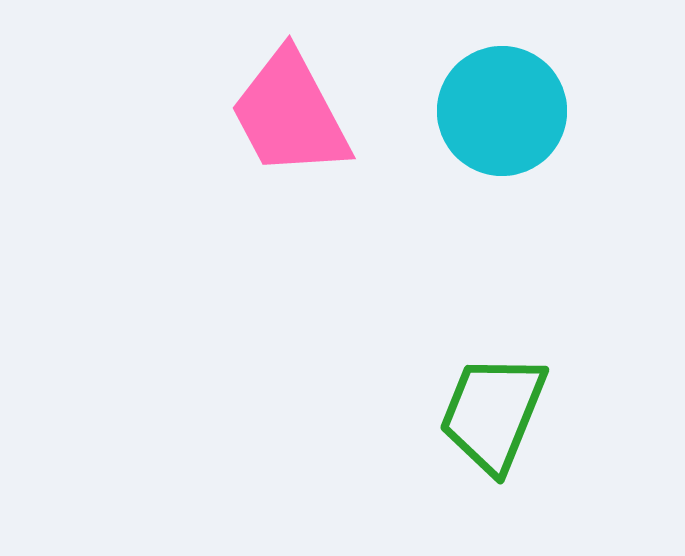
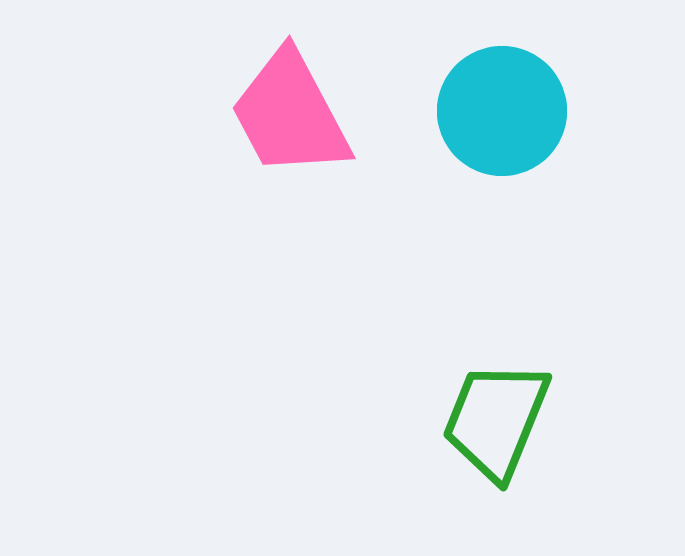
green trapezoid: moved 3 px right, 7 px down
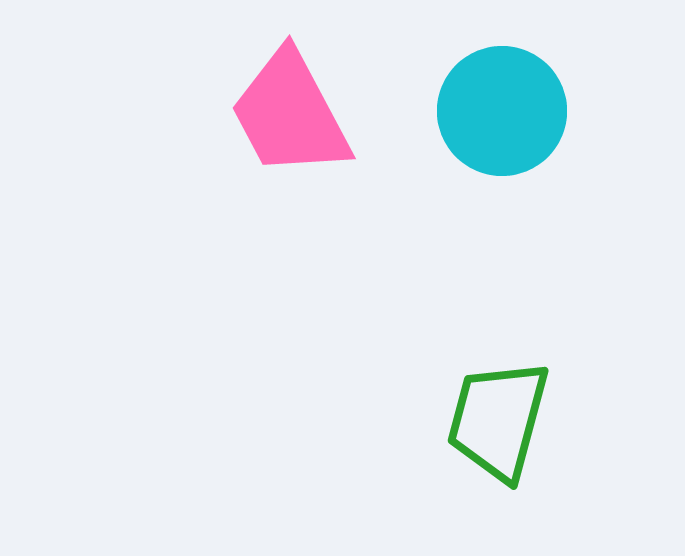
green trapezoid: moved 2 px right; rotated 7 degrees counterclockwise
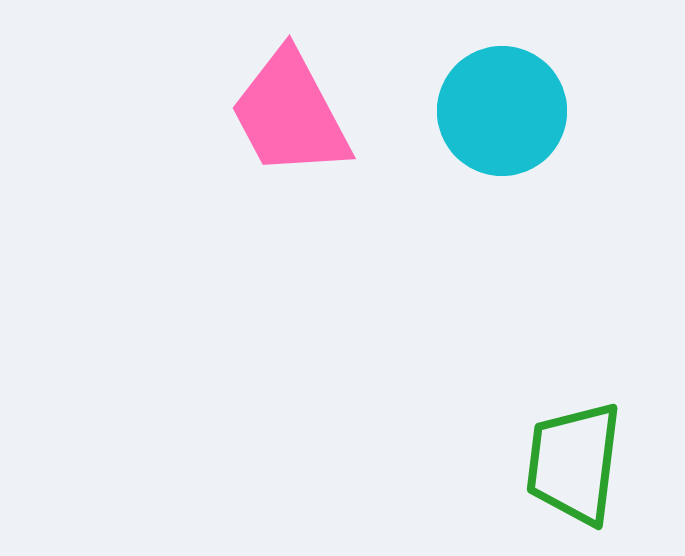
green trapezoid: moved 76 px right, 43 px down; rotated 8 degrees counterclockwise
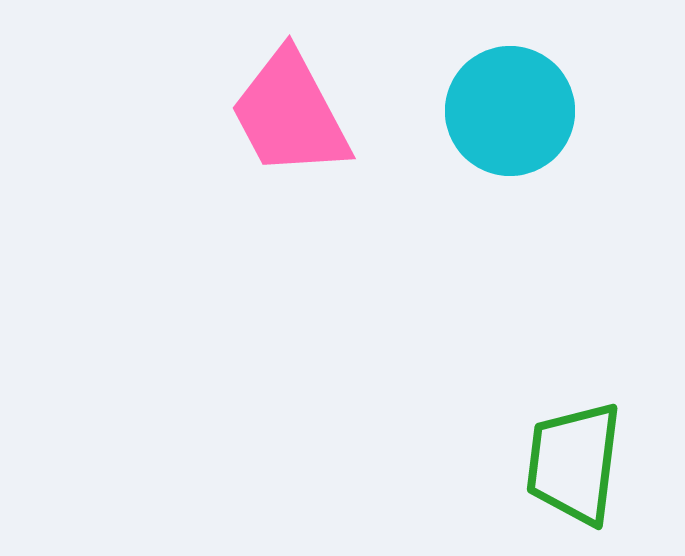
cyan circle: moved 8 px right
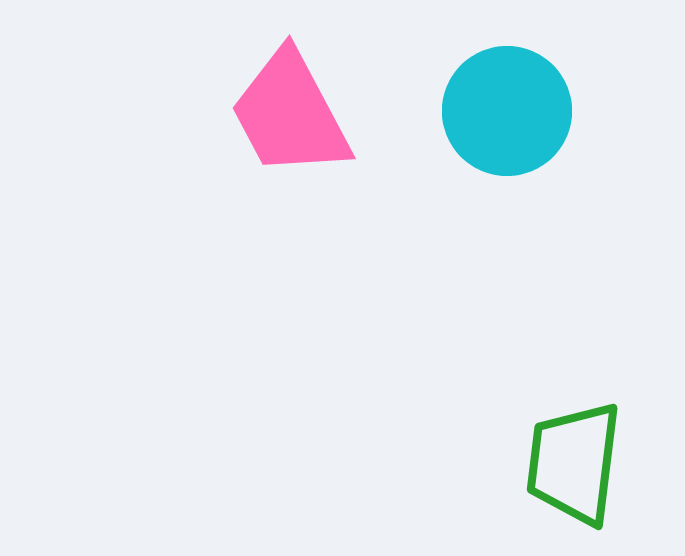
cyan circle: moved 3 px left
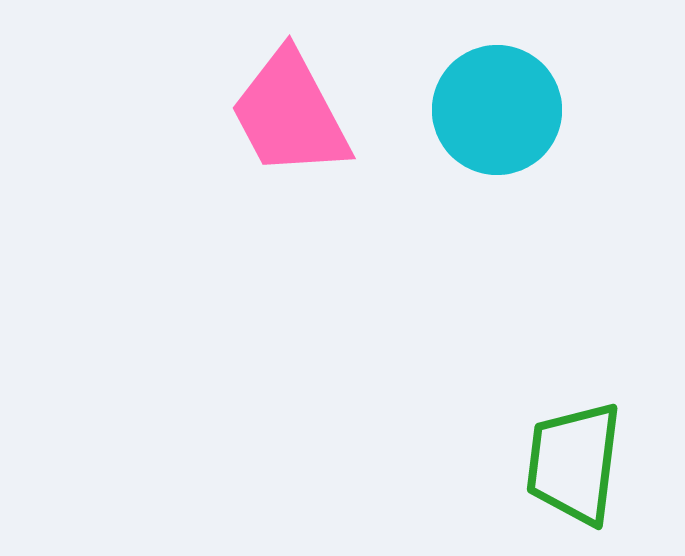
cyan circle: moved 10 px left, 1 px up
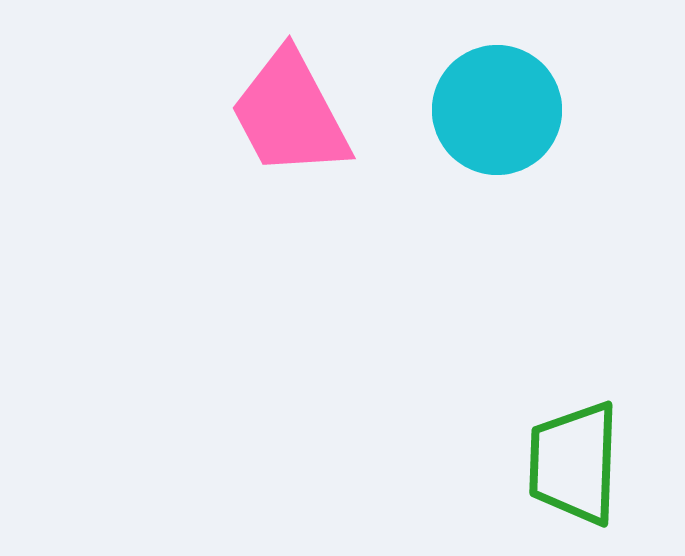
green trapezoid: rotated 5 degrees counterclockwise
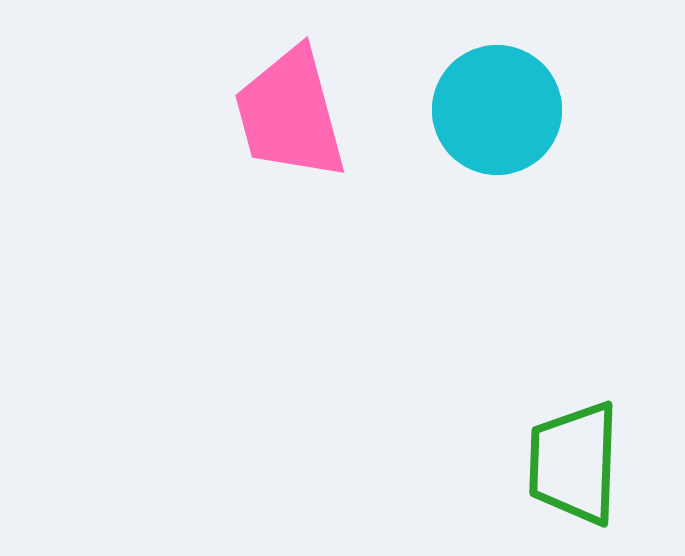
pink trapezoid: rotated 13 degrees clockwise
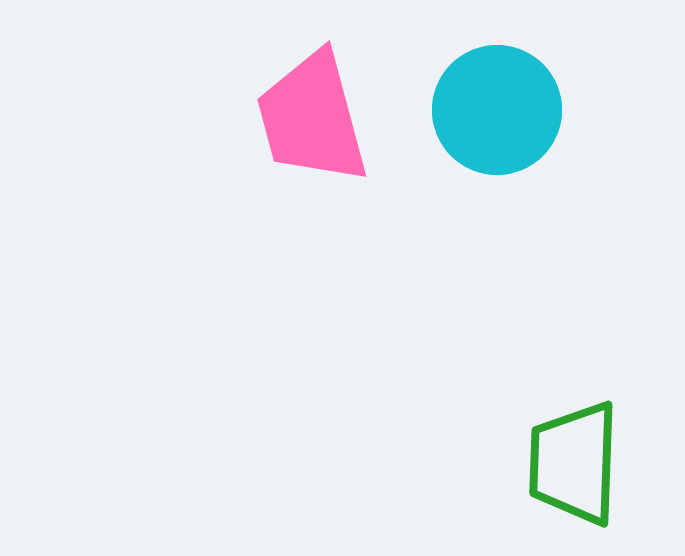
pink trapezoid: moved 22 px right, 4 px down
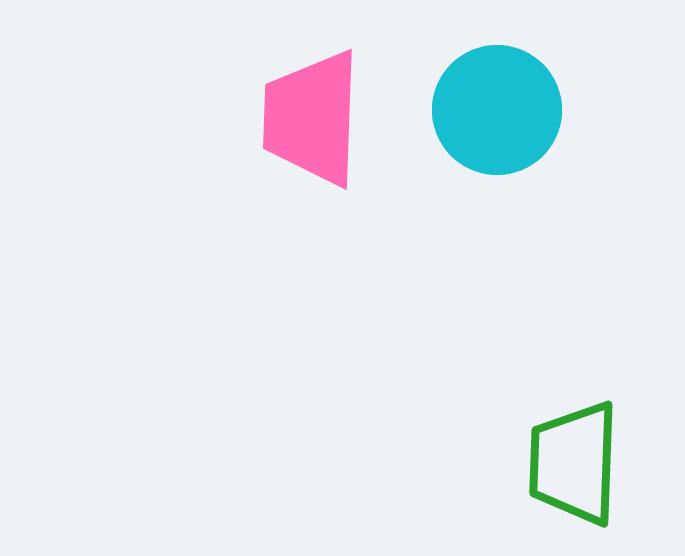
pink trapezoid: rotated 17 degrees clockwise
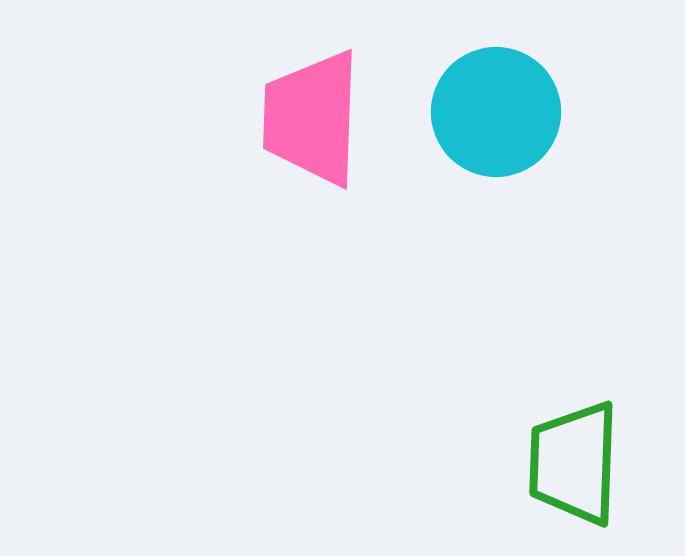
cyan circle: moved 1 px left, 2 px down
